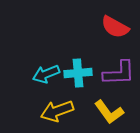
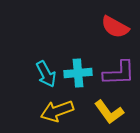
cyan arrow: rotated 96 degrees counterclockwise
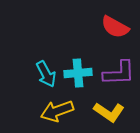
yellow L-shape: rotated 20 degrees counterclockwise
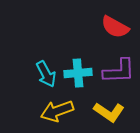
purple L-shape: moved 2 px up
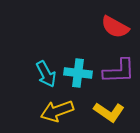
cyan cross: rotated 12 degrees clockwise
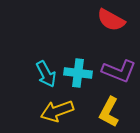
red semicircle: moved 4 px left, 7 px up
purple L-shape: rotated 24 degrees clockwise
yellow L-shape: rotated 84 degrees clockwise
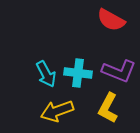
yellow L-shape: moved 1 px left, 4 px up
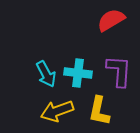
red semicircle: rotated 120 degrees clockwise
purple L-shape: rotated 108 degrees counterclockwise
yellow L-shape: moved 9 px left, 3 px down; rotated 16 degrees counterclockwise
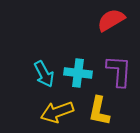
cyan arrow: moved 2 px left
yellow arrow: moved 1 px down
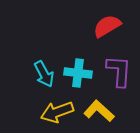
red semicircle: moved 4 px left, 6 px down
yellow L-shape: rotated 120 degrees clockwise
